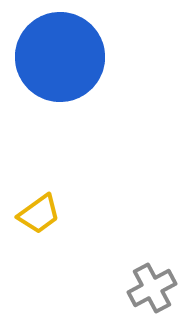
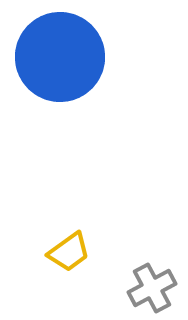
yellow trapezoid: moved 30 px right, 38 px down
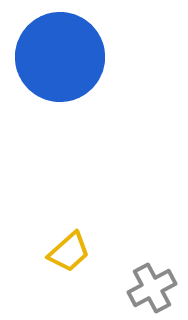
yellow trapezoid: rotated 6 degrees counterclockwise
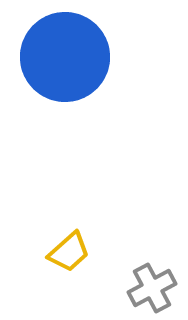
blue circle: moved 5 px right
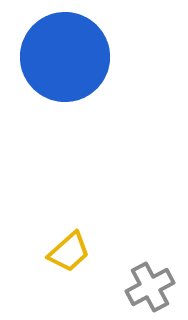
gray cross: moved 2 px left, 1 px up
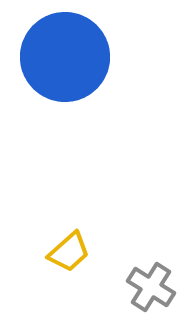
gray cross: moved 1 px right; rotated 30 degrees counterclockwise
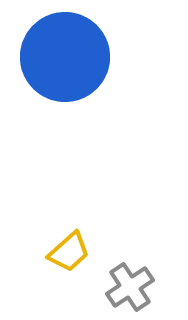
gray cross: moved 21 px left; rotated 24 degrees clockwise
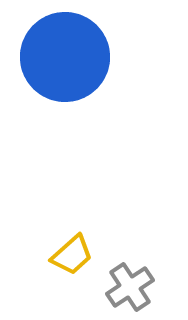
yellow trapezoid: moved 3 px right, 3 px down
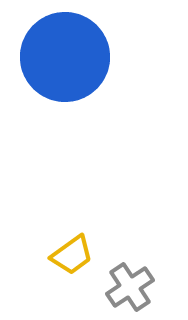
yellow trapezoid: rotated 6 degrees clockwise
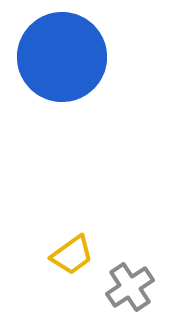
blue circle: moved 3 px left
